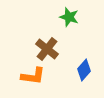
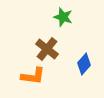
green star: moved 6 px left
blue diamond: moved 6 px up
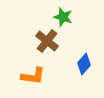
brown cross: moved 8 px up
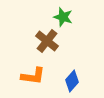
blue diamond: moved 12 px left, 17 px down
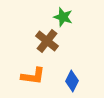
blue diamond: rotated 15 degrees counterclockwise
